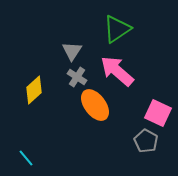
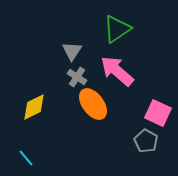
yellow diamond: moved 17 px down; rotated 16 degrees clockwise
orange ellipse: moved 2 px left, 1 px up
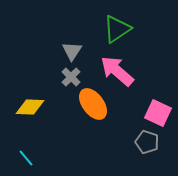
gray cross: moved 6 px left; rotated 12 degrees clockwise
yellow diamond: moved 4 px left; rotated 28 degrees clockwise
gray pentagon: moved 1 px right, 1 px down; rotated 10 degrees counterclockwise
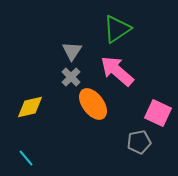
yellow diamond: rotated 16 degrees counterclockwise
gray pentagon: moved 8 px left; rotated 30 degrees counterclockwise
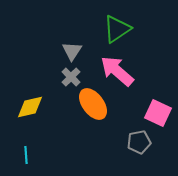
cyan line: moved 3 px up; rotated 36 degrees clockwise
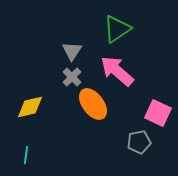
gray cross: moved 1 px right
cyan line: rotated 12 degrees clockwise
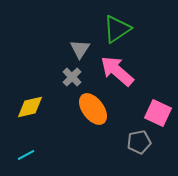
gray triangle: moved 8 px right, 2 px up
orange ellipse: moved 5 px down
cyan line: rotated 54 degrees clockwise
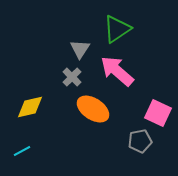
orange ellipse: rotated 20 degrees counterclockwise
gray pentagon: moved 1 px right, 1 px up
cyan line: moved 4 px left, 4 px up
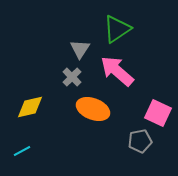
orange ellipse: rotated 12 degrees counterclockwise
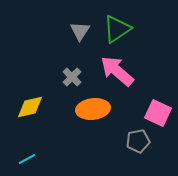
gray triangle: moved 18 px up
orange ellipse: rotated 28 degrees counterclockwise
gray pentagon: moved 2 px left
cyan line: moved 5 px right, 8 px down
